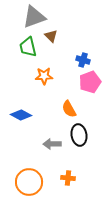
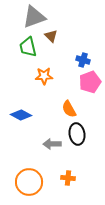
black ellipse: moved 2 px left, 1 px up
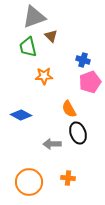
black ellipse: moved 1 px right, 1 px up; rotated 10 degrees counterclockwise
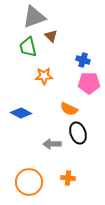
pink pentagon: moved 1 px left, 1 px down; rotated 20 degrees clockwise
orange semicircle: rotated 36 degrees counterclockwise
blue diamond: moved 2 px up
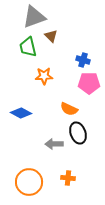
gray arrow: moved 2 px right
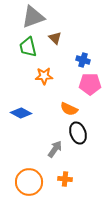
gray triangle: moved 1 px left
brown triangle: moved 4 px right, 2 px down
pink pentagon: moved 1 px right, 1 px down
gray arrow: moved 1 px right, 5 px down; rotated 126 degrees clockwise
orange cross: moved 3 px left, 1 px down
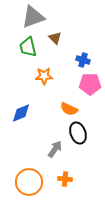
blue diamond: rotated 50 degrees counterclockwise
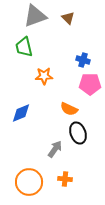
gray triangle: moved 2 px right, 1 px up
brown triangle: moved 13 px right, 20 px up
green trapezoid: moved 4 px left
